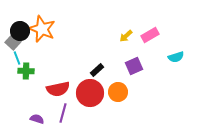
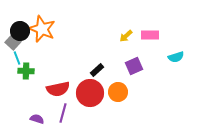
pink rectangle: rotated 30 degrees clockwise
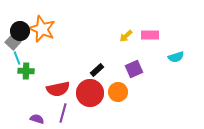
purple square: moved 3 px down
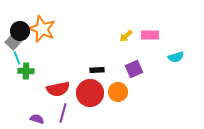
black rectangle: rotated 40 degrees clockwise
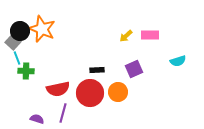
cyan semicircle: moved 2 px right, 4 px down
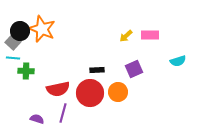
cyan line: moved 4 px left; rotated 64 degrees counterclockwise
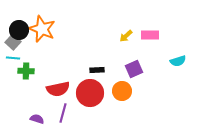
black circle: moved 1 px left, 1 px up
orange circle: moved 4 px right, 1 px up
